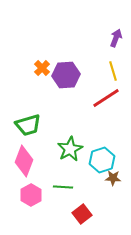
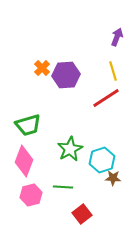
purple arrow: moved 1 px right, 1 px up
pink hexagon: rotated 15 degrees clockwise
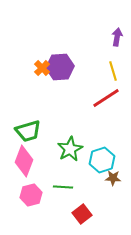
purple arrow: rotated 12 degrees counterclockwise
purple hexagon: moved 6 px left, 8 px up
green trapezoid: moved 6 px down
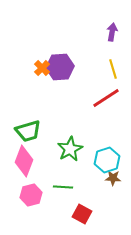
purple arrow: moved 5 px left, 5 px up
yellow line: moved 2 px up
cyan hexagon: moved 5 px right
red square: rotated 24 degrees counterclockwise
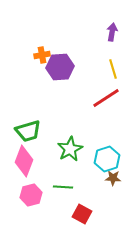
orange cross: moved 13 px up; rotated 35 degrees clockwise
cyan hexagon: moved 1 px up
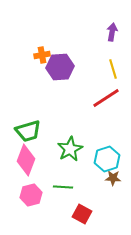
pink diamond: moved 2 px right, 1 px up
